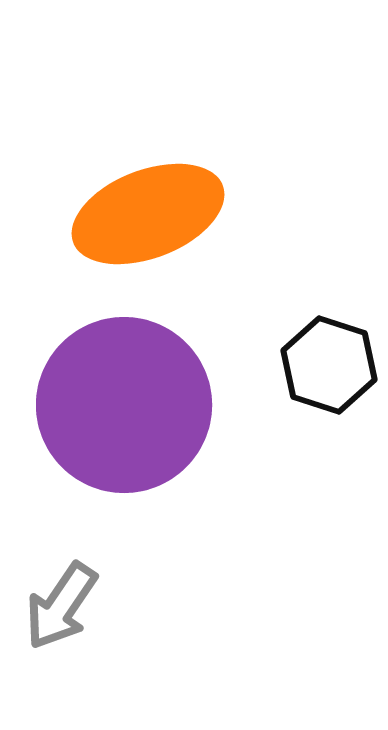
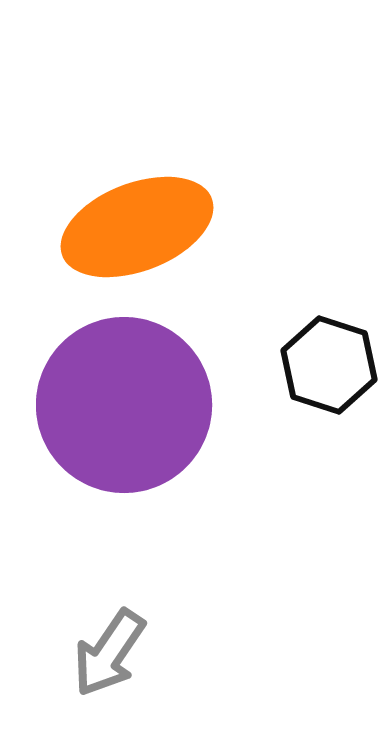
orange ellipse: moved 11 px left, 13 px down
gray arrow: moved 48 px right, 47 px down
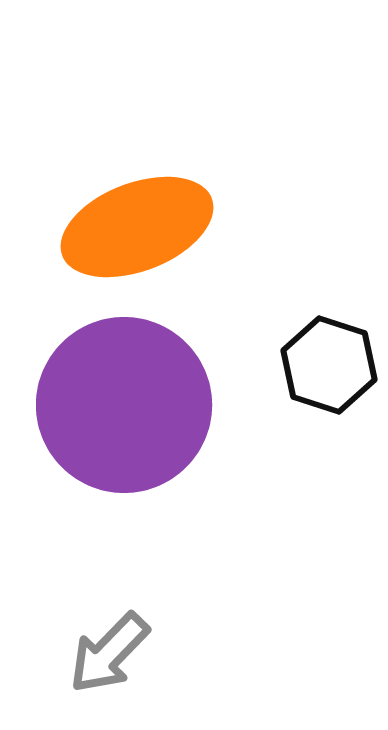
gray arrow: rotated 10 degrees clockwise
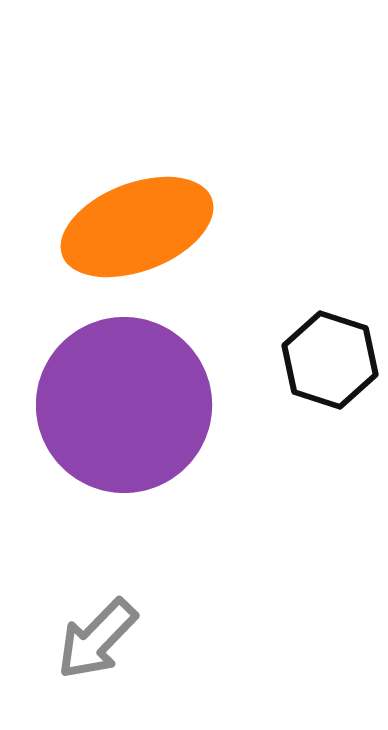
black hexagon: moved 1 px right, 5 px up
gray arrow: moved 12 px left, 14 px up
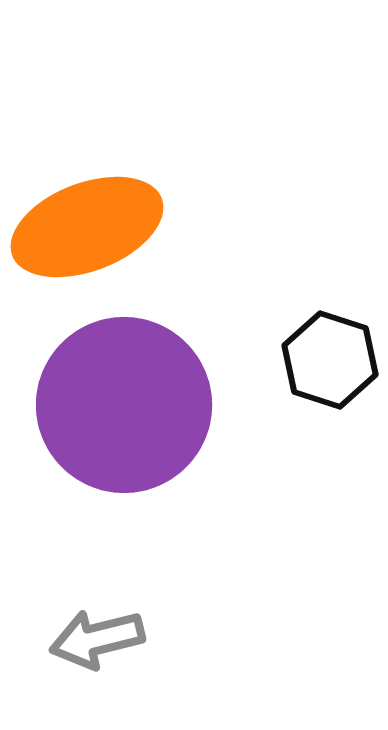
orange ellipse: moved 50 px left
gray arrow: rotated 32 degrees clockwise
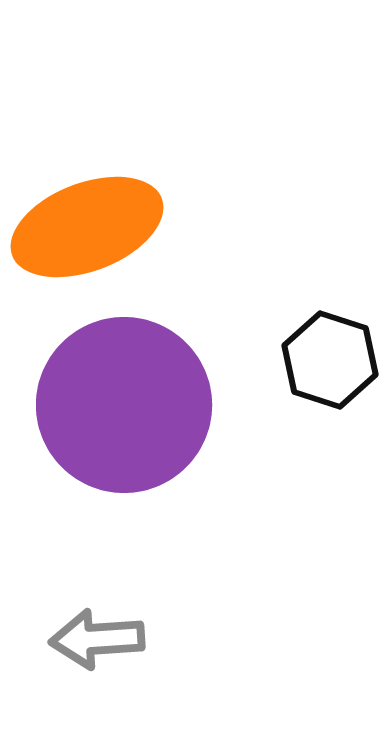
gray arrow: rotated 10 degrees clockwise
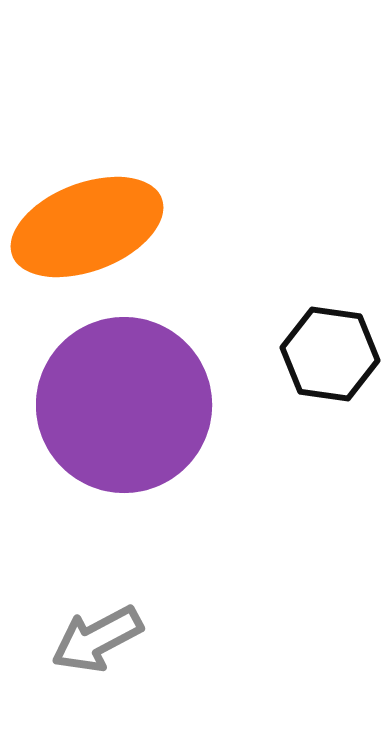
black hexagon: moved 6 px up; rotated 10 degrees counterclockwise
gray arrow: rotated 24 degrees counterclockwise
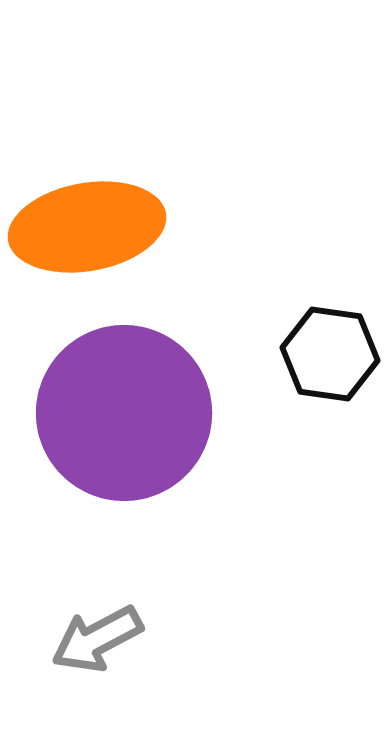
orange ellipse: rotated 11 degrees clockwise
purple circle: moved 8 px down
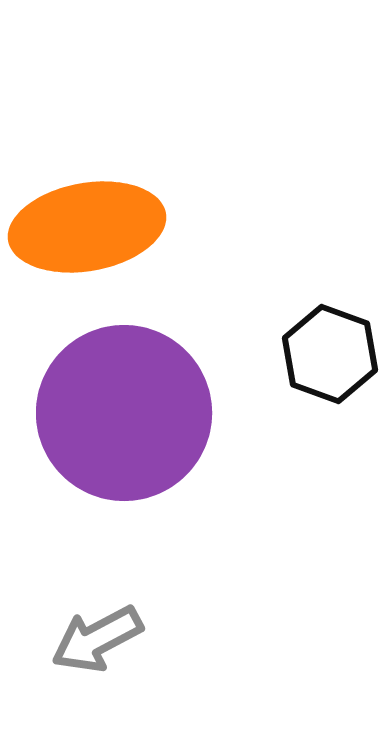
black hexagon: rotated 12 degrees clockwise
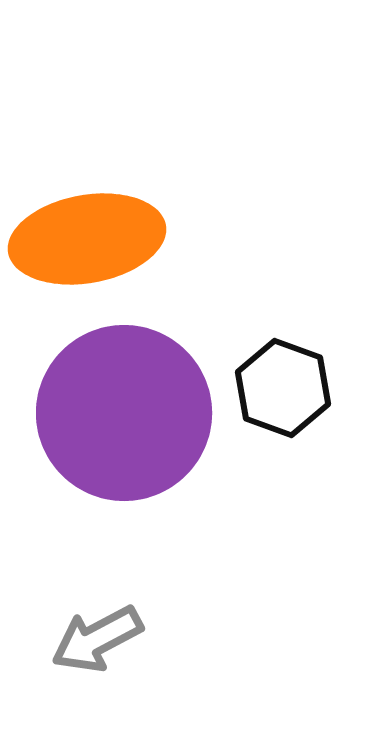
orange ellipse: moved 12 px down
black hexagon: moved 47 px left, 34 px down
